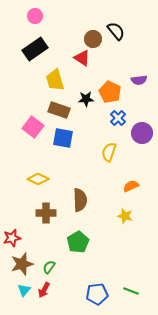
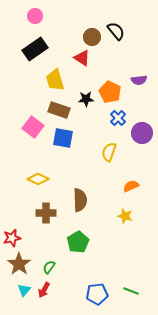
brown circle: moved 1 px left, 2 px up
brown star: moved 3 px left; rotated 20 degrees counterclockwise
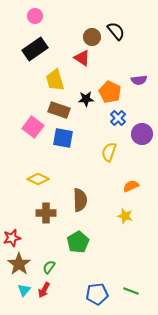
purple circle: moved 1 px down
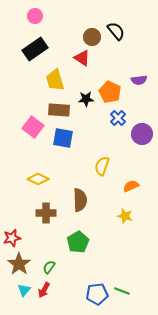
brown rectangle: rotated 15 degrees counterclockwise
yellow semicircle: moved 7 px left, 14 px down
green line: moved 9 px left
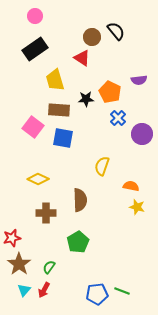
orange semicircle: rotated 35 degrees clockwise
yellow star: moved 12 px right, 9 px up
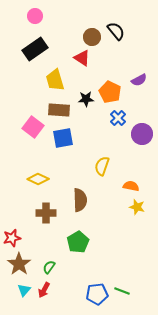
purple semicircle: rotated 21 degrees counterclockwise
blue square: rotated 20 degrees counterclockwise
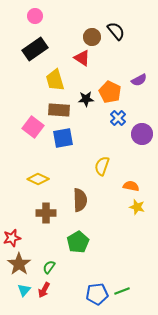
green line: rotated 42 degrees counterclockwise
